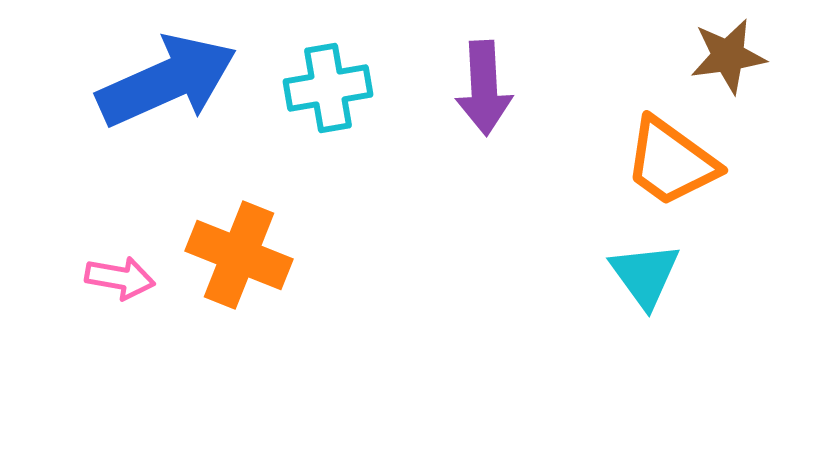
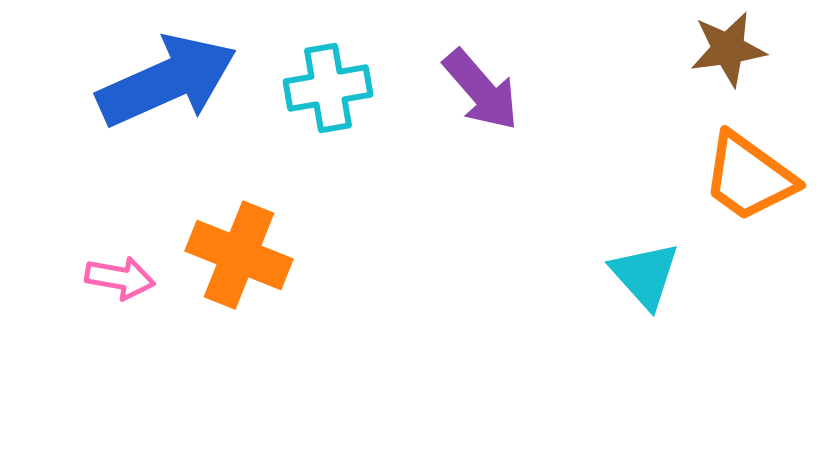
brown star: moved 7 px up
purple arrow: moved 3 px left, 2 px down; rotated 38 degrees counterclockwise
orange trapezoid: moved 78 px right, 15 px down
cyan triangle: rotated 6 degrees counterclockwise
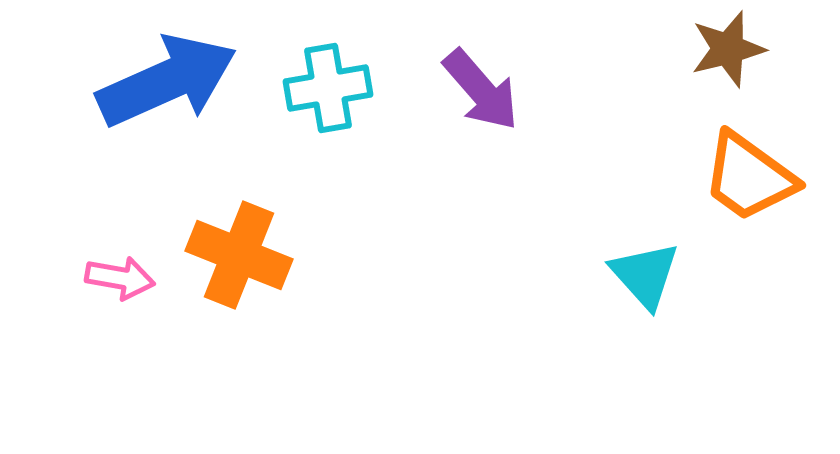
brown star: rotated 6 degrees counterclockwise
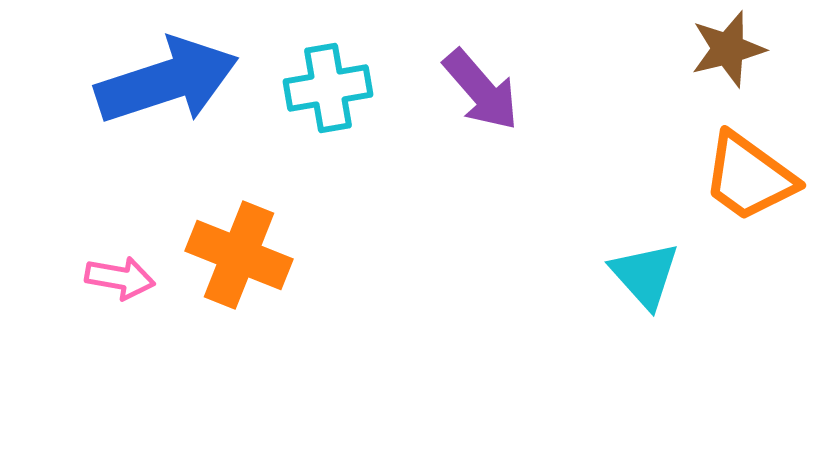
blue arrow: rotated 6 degrees clockwise
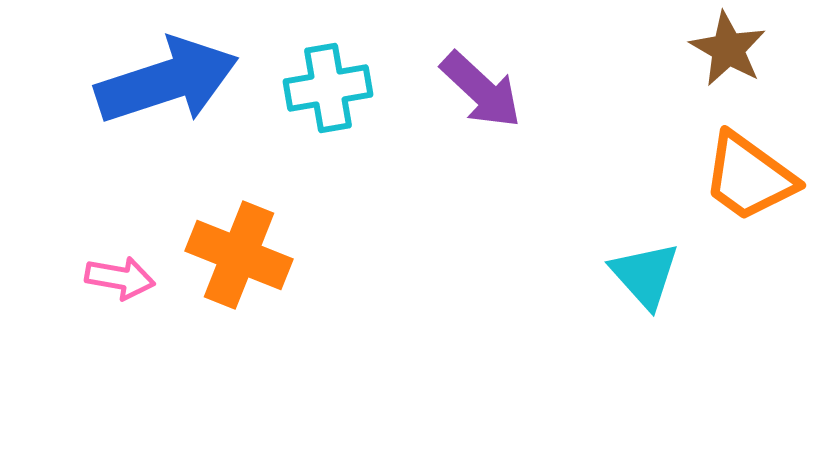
brown star: rotated 28 degrees counterclockwise
purple arrow: rotated 6 degrees counterclockwise
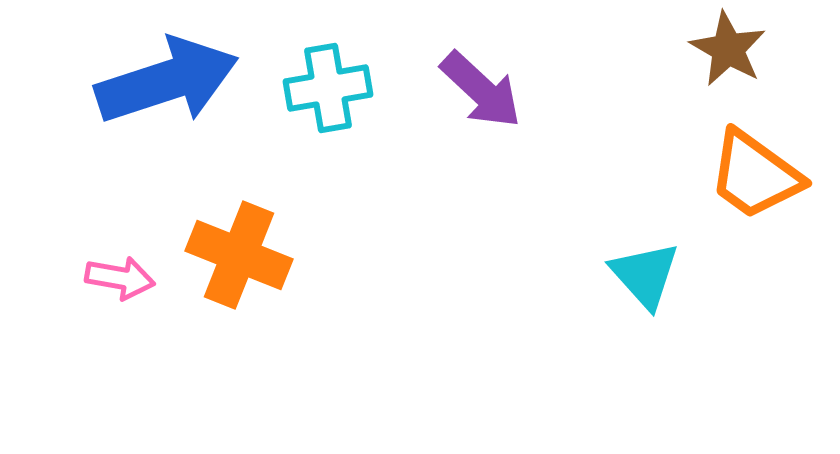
orange trapezoid: moved 6 px right, 2 px up
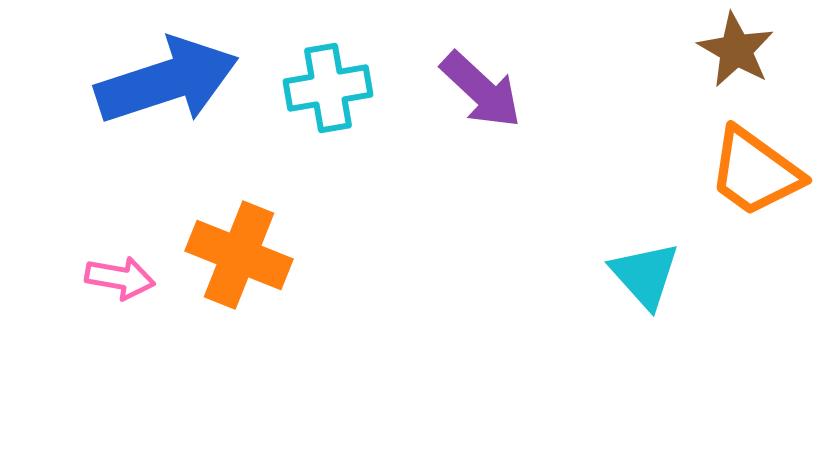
brown star: moved 8 px right, 1 px down
orange trapezoid: moved 3 px up
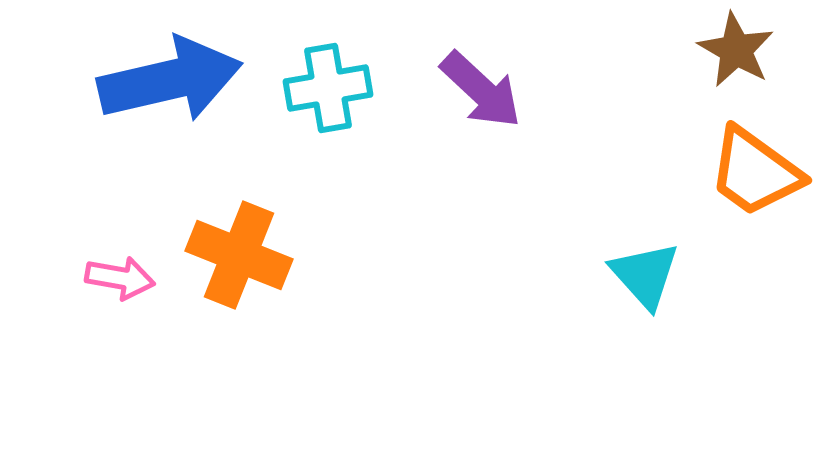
blue arrow: moved 3 px right, 1 px up; rotated 5 degrees clockwise
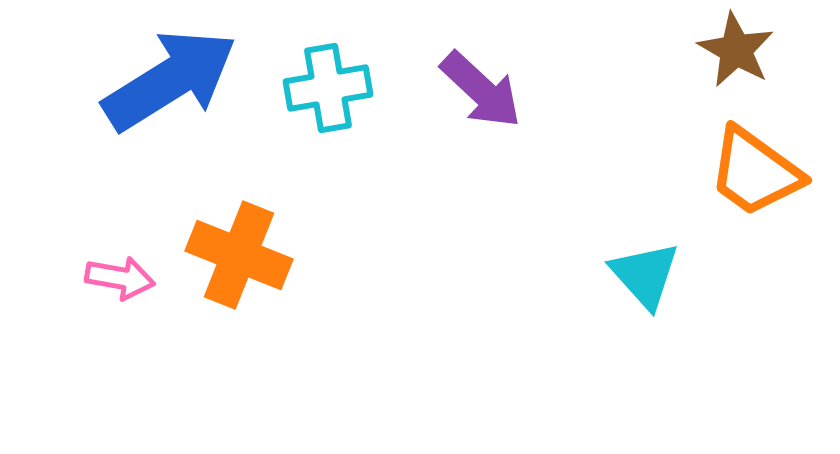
blue arrow: rotated 19 degrees counterclockwise
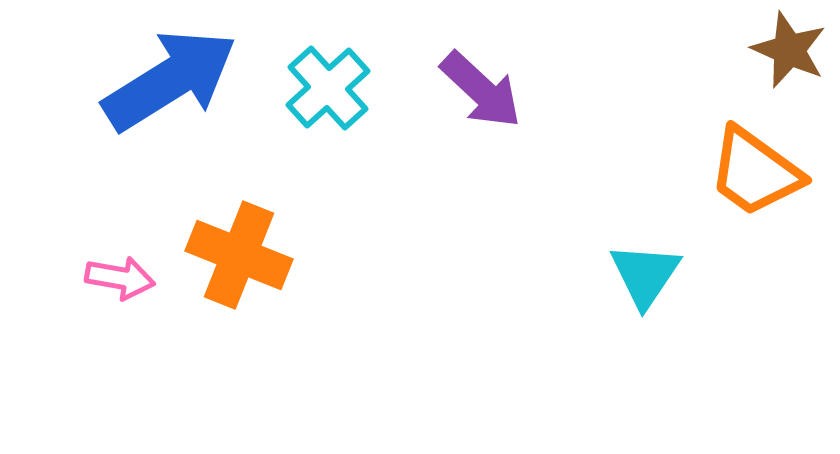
brown star: moved 53 px right; rotated 6 degrees counterclockwise
cyan cross: rotated 32 degrees counterclockwise
cyan triangle: rotated 16 degrees clockwise
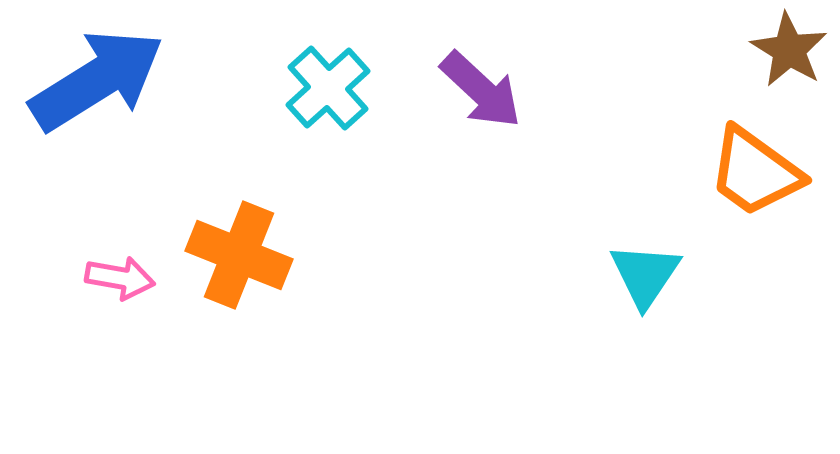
brown star: rotated 8 degrees clockwise
blue arrow: moved 73 px left
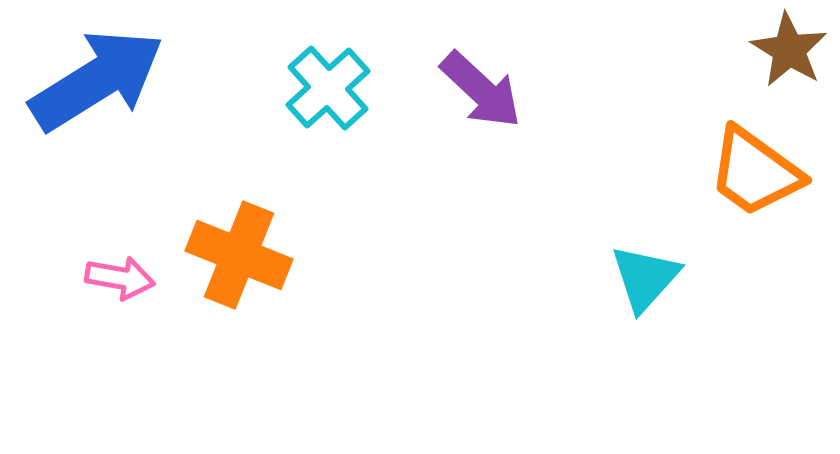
cyan triangle: moved 3 px down; rotated 8 degrees clockwise
